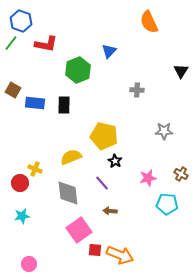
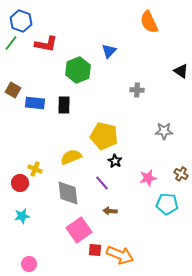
black triangle: rotated 28 degrees counterclockwise
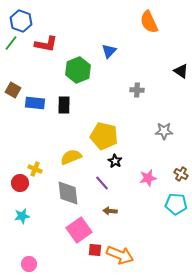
cyan pentagon: moved 9 px right
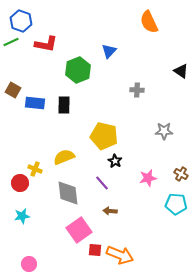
green line: moved 1 px up; rotated 28 degrees clockwise
yellow semicircle: moved 7 px left
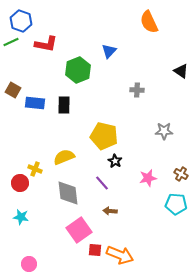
cyan star: moved 1 px left, 1 px down; rotated 21 degrees clockwise
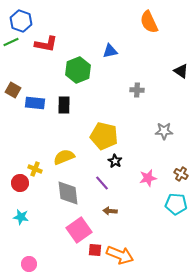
blue triangle: moved 1 px right; rotated 35 degrees clockwise
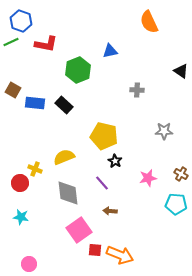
black rectangle: rotated 48 degrees counterclockwise
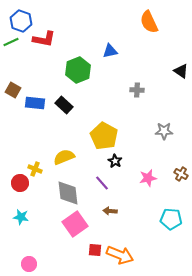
red L-shape: moved 2 px left, 5 px up
yellow pentagon: rotated 16 degrees clockwise
cyan pentagon: moved 5 px left, 15 px down
pink square: moved 4 px left, 6 px up
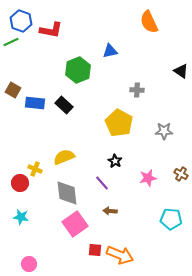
red L-shape: moved 7 px right, 9 px up
yellow pentagon: moved 15 px right, 13 px up
gray diamond: moved 1 px left
